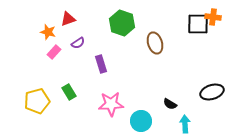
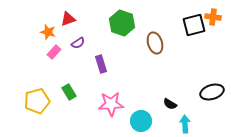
black square: moved 4 px left, 1 px down; rotated 15 degrees counterclockwise
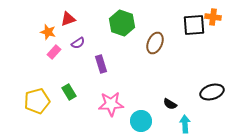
black square: rotated 10 degrees clockwise
brown ellipse: rotated 40 degrees clockwise
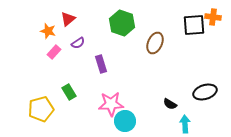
red triangle: rotated 21 degrees counterclockwise
orange star: moved 1 px up
black ellipse: moved 7 px left
yellow pentagon: moved 4 px right, 8 px down
cyan circle: moved 16 px left
